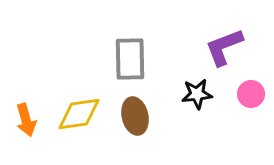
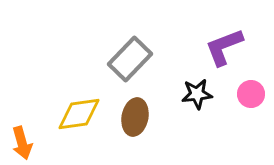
gray rectangle: rotated 45 degrees clockwise
brown ellipse: moved 1 px down; rotated 24 degrees clockwise
orange arrow: moved 4 px left, 23 px down
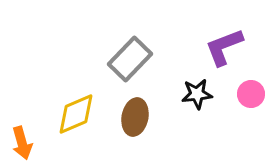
yellow diamond: moved 3 px left; rotated 15 degrees counterclockwise
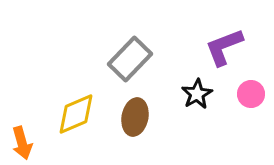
black star: rotated 24 degrees counterclockwise
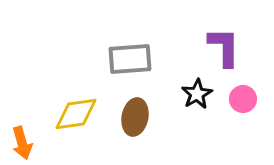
purple L-shape: rotated 111 degrees clockwise
gray rectangle: rotated 42 degrees clockwise
pink circle: moved 8 px left, 5 px down
yellow diamond: rotated 15 degrees clockwise
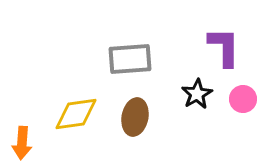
orange arrow: rotated 20 degrees clockwise
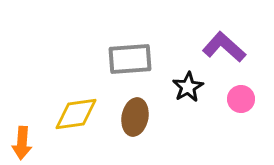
purple L-shape: rotated 48 degrees counterclockwise
black star: moved 9 px left, 7 px up
pink circle: moved 2 px left
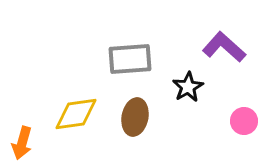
pink circle: moved 3 px right, 22 px down
orange arrow: rotated 12 degrees clockwise
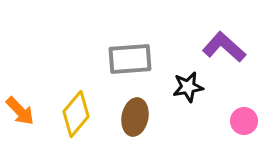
black star: rotated 20 degrees clockwise
yellow diamond: rotated 42 degrees counterclockwise
orange arrow: moved 2 px left, 32 px up; rotated 60 degrees counterclockwise
